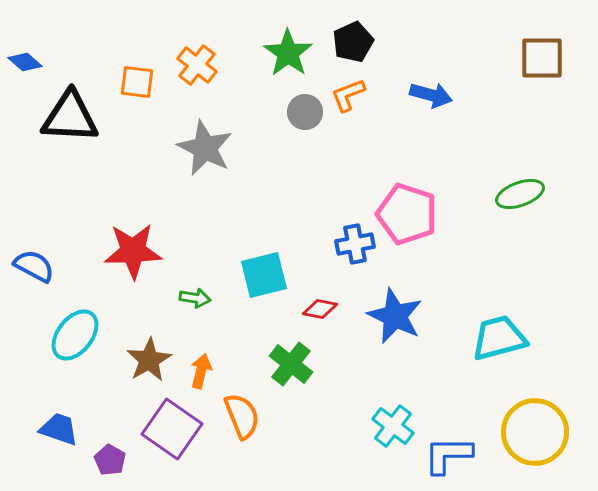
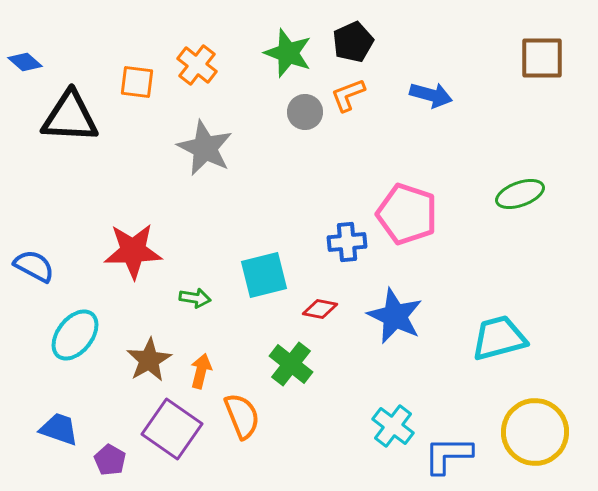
green star: rotated 15 degrees counterclockwise
blue cross: moved 8 px left, 2 px up; rotated 6 degrees clockwise
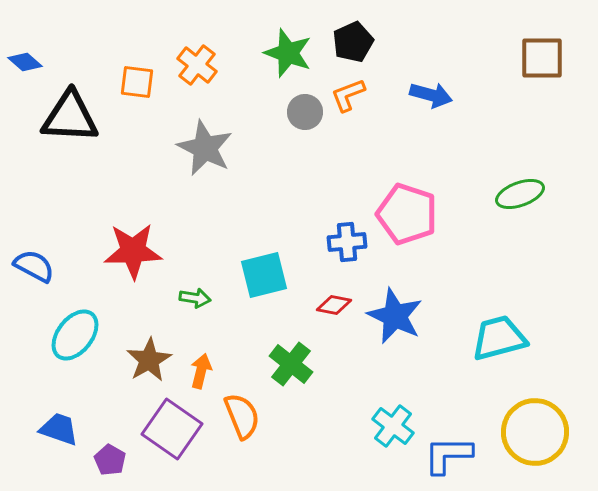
red diamond: moved 14 px right, 4 px up
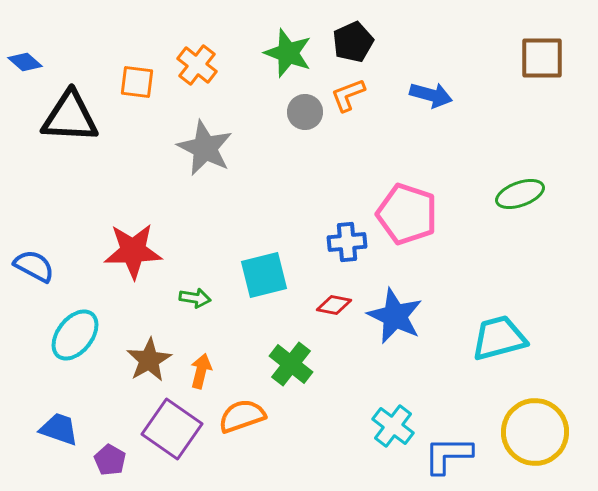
orange semicircle: rotated 87 degrees counterclockwise
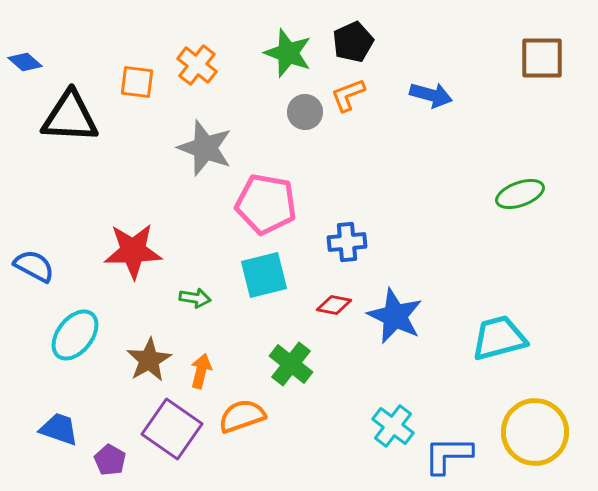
gray star: rotated 6 degrees counterclockwise
pink pentagon: moved 141 px left, 10 px up; rotated 8 degrees counterclockwise
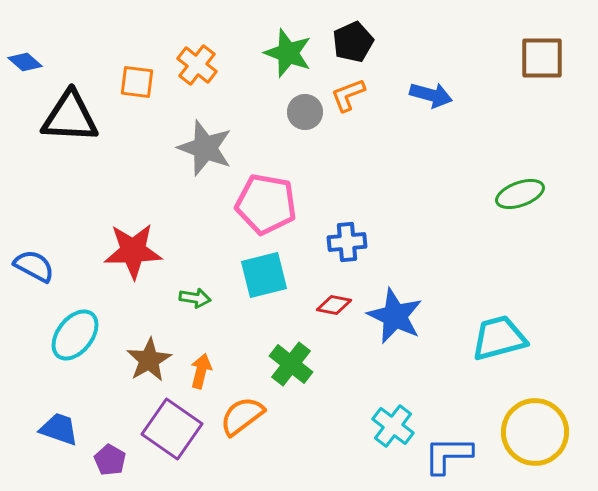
orange semicircle: rotated 18 degrees counterclockwise
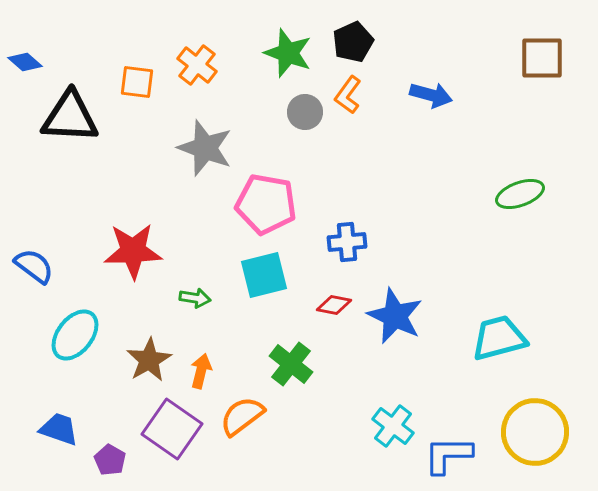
orange L-shape: rotated 33 degrees counterclockwise
blue semicircle: rotated 9 degrees clockwise
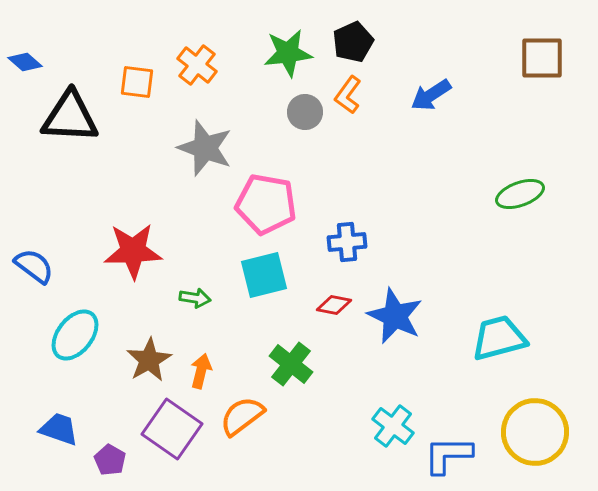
green star: rotated 27 degrees counterclockwise
blue arrow: rotated 132 degrees clockwise
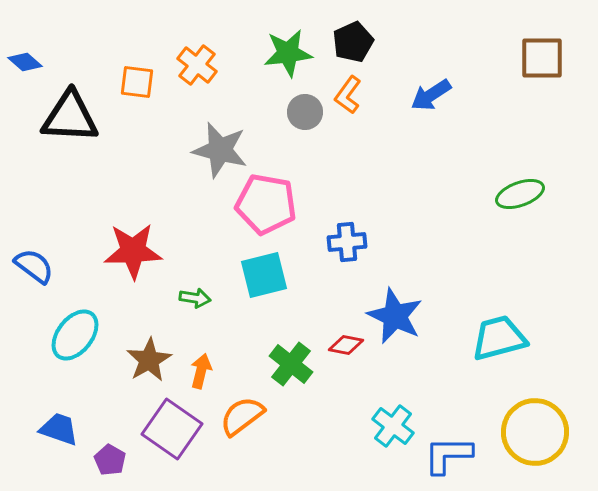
gray star: moved 15 px right, 2 px down; rotated 6 degrees counterclockwise
red diamond: moved 12 px right, 40 px down
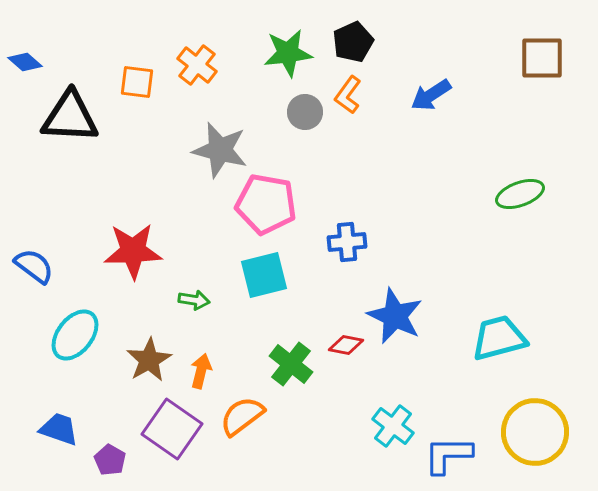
green arrow: moved 1 px left, 2 px down
